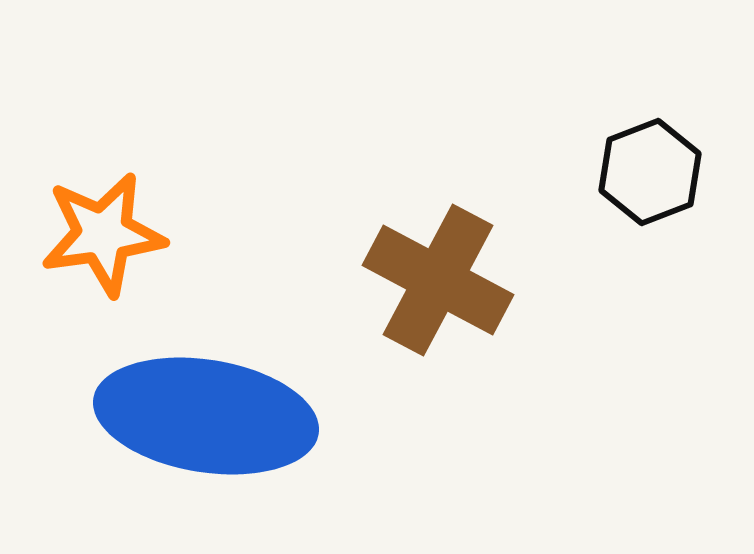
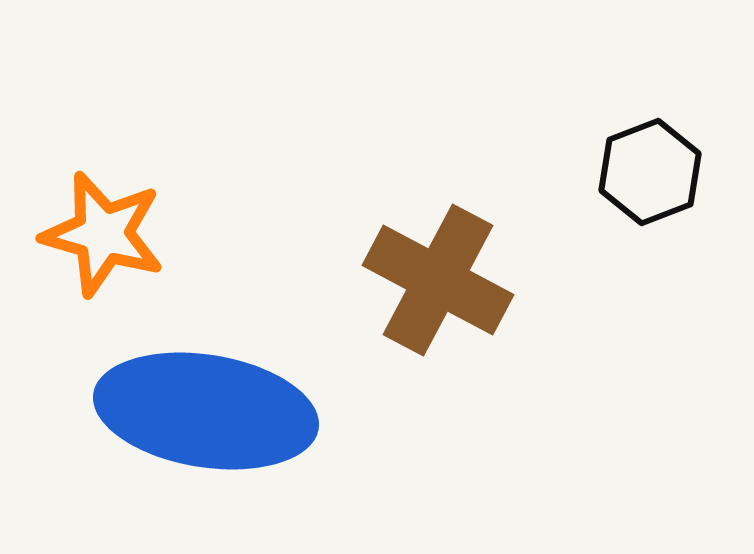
orange star: rotated 24 degrees clockwise
blue ellipse: moved 5 px up
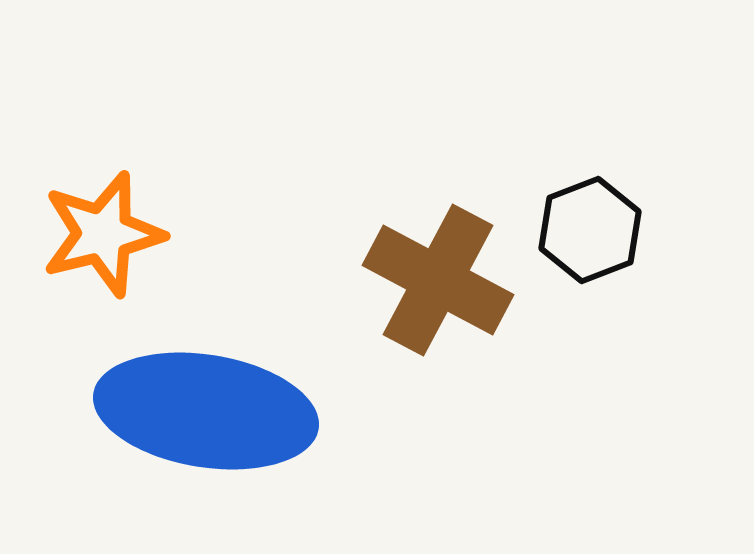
black hexagon: moved 60 px left, 58 px down
orange star: rotated 30 degrees counterclockwise
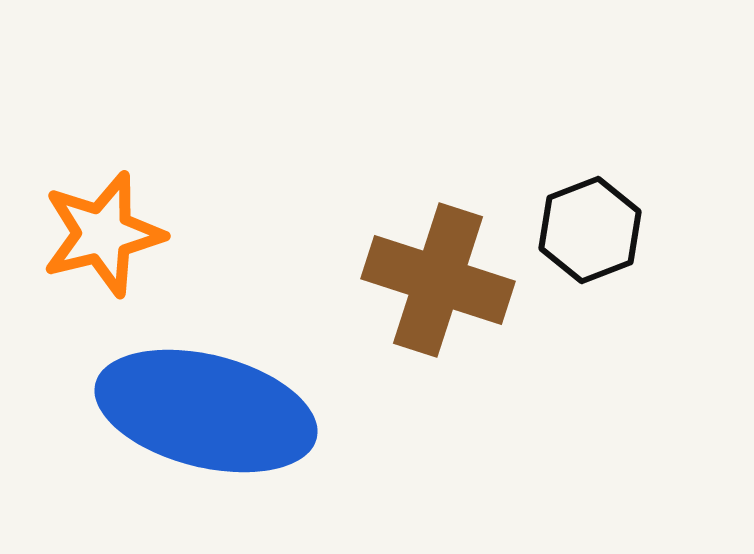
brown cross: rotated 10 degrees counterclockwise
blue ellipse: rotated 5 degrees clockwise
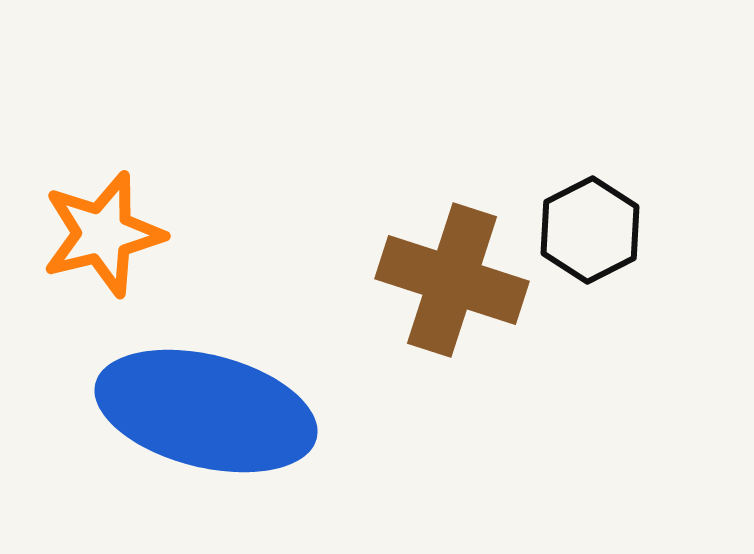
black hexagon: rotated 6 degrees counterclockwise
brown cross: moved 14 px right
